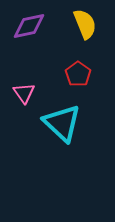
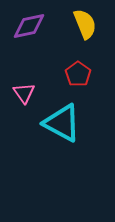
cyan triangle: rotated 15 degrees counterclockwise
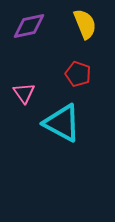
red pentagon: rotated 15 degrees counterclockwise
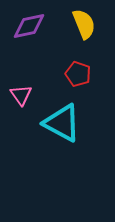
yellow semicircle: moved 1 px left
pink triangle: moved 3 px left, 2 px down
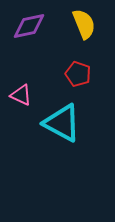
pink triangle: rotated 30 degrees counterclockwise
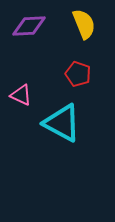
purple diamond: rotated 8 degrees clockwise
